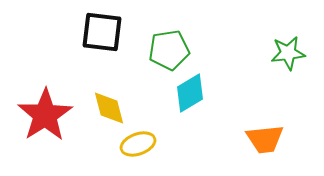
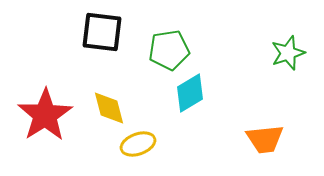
green star: rotated 12 degrees counterclockwise
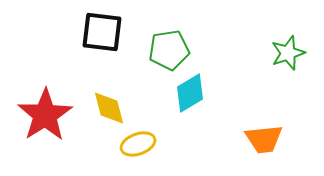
orange trapezoid: moved 1 px left
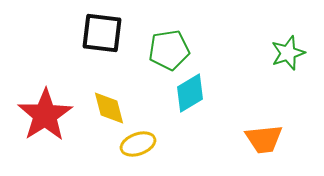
black square: moved 1 px down
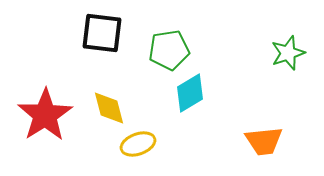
orange trapezoid: moved 2 px down
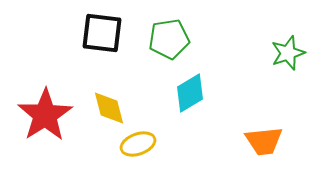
green pentagon: moved 11 px up
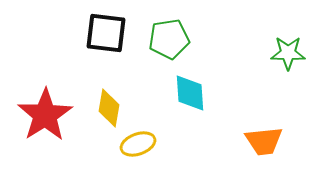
black square: moved 4 px right
green star: rotated 20 degrees clockwise
cyan diamond: rotated 63 degrees counterclockwise
yellow diamond: rotated 24 degrees clockwise
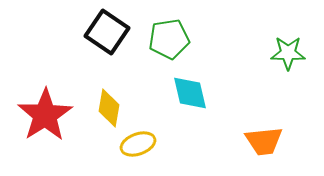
black square: moved 1 px right, 1 px up; rotated 27 degrees clockwise
cyan diamond: rotated 9 degrees counterclockwise
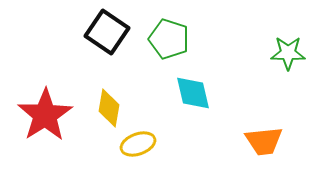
green pentagon: rotated 27 degrees clockwise
cyan diamond: moved 3 px right
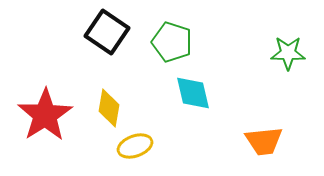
green pentagon: moved 3 px right, 3 px down
yellow ellipse: moved 3 px left, 2 px down
